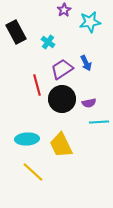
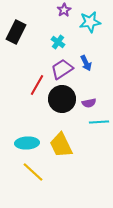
black rectangle: rotated 55 degrees clockwise
cyan cross: moved 10 px right
red line: rotated 45 degrees clockwise
cyan ellipse: moved 4 px down
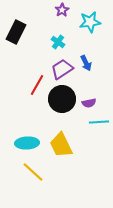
purple star: moved 2 px left
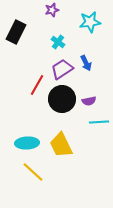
purple star: moved 10 px left; rotated 16 degrees clockwise
purple semicircle: moved 2 px up
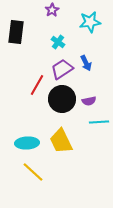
purple star: rotated 16 degrees counterclockwise
black rectangle: rotated 20 degrees counterclockwise
yellow trapezoid: moved 4 px up
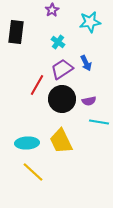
cyan line: rotated 12 degrees clockwise
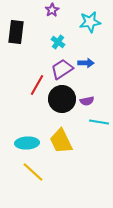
blue arrow: rotated 63 degrees counterclockwise
purple semicircle: moved 2 px left
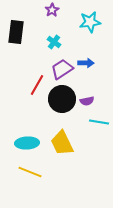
cyan cross: moved 4 px left
yellow trapezoid: moved 1 px right, 2 px down
yellow line: moved 3 px left; rotated 20 degrees counterclockwise
